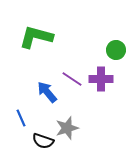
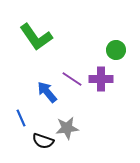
green L-shape: rotated 140 degrees counterclockwise
gray star: rotated 10 degrees clockwise
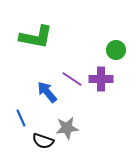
green L-shape: rotated 44 degrees counterclockwise
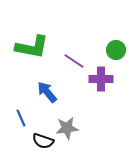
green L-shape: moved 4 px left, 10 px down
purple line: moved 2 px right, 18 px up
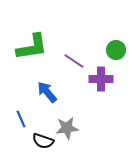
green L-shape: rotated 20 degrees counterclockwise
blue line: moved 1 px down
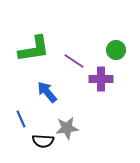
green L-shape: moved 2 px right, 2 px down
black semicircle: rotated 15 degrees counterclockwise
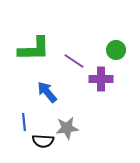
green L-shape: rotated 8 degrees clockwise
blue line: moved 3 px right, 3 px down; rotated 18 degrees clockwise
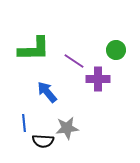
purple cross: moved 3 px left
blue line: moved 1 px down
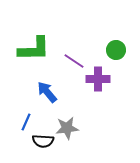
blue line: moved 2 px right, 1 px up; rotated 30 degrees clockwise
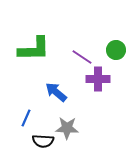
purple line: moved 8 px right, 4 px up
blue arrow: moved 9 px right; rotated 10 degrees counterclockwise
blue line: moved 4 px up
gray star: rotated 10 degrees clockwise
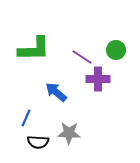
gray star: moved 2 px right, 5 px down
black semicircle: moved 5 px left, 1 px down
